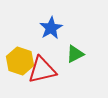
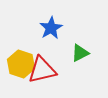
green triangle: moved 5 px right, 1 px up
yellow hexagon: moved 1 px right, 3 px down
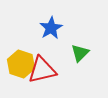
green triangle: rotated 18 degrees counterclockwise
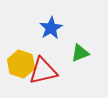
green triangle: rotated 24 degrees clockwise
red triangle: moved 1 px right, 1 px down
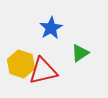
green triangle: rotated 12 degrees counterclockwise
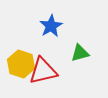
blue star: moved 2 px up
green triangle: rotated 18 degrees clockwise
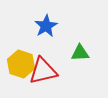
blue star: moved 5 px left
green triangle: rotated 12 degrees clockwise
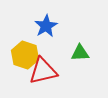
yellow hexagon: moved 4 px right, 9 px up
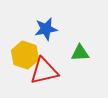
blue star: moved 3 px down; rotated 20 degrees clockwise
red triangle: moved 1 px right
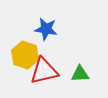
blue star: rotated 20 degrees clockwise
green triangle: moved 21 px down
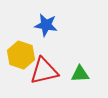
blue star: moved 4 px up
yellow hexagon: moved 4 px left
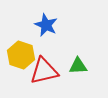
blue star: rotated 15 degrees clockwise
green triangle: moved 2 px left, 8 px up
